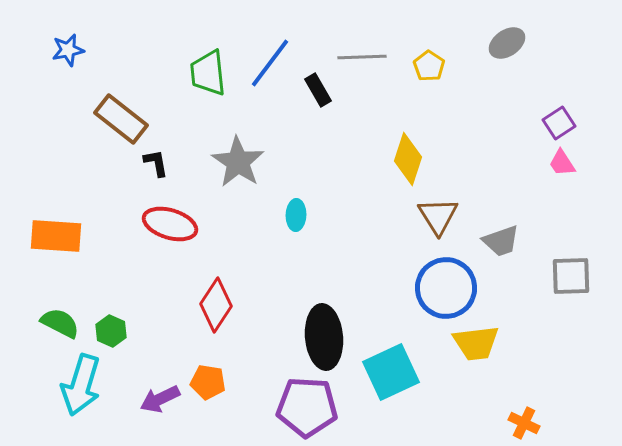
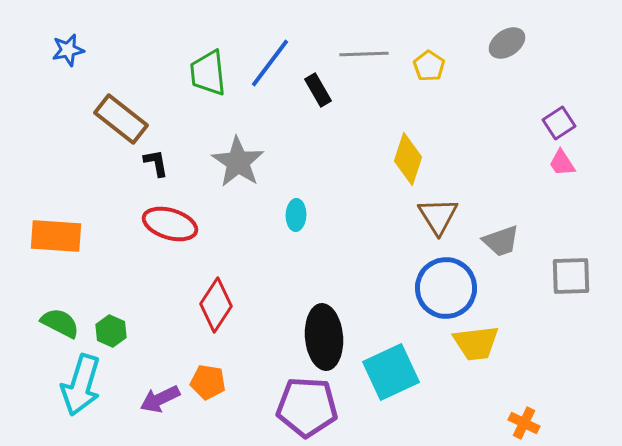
gray line: moved 2 px right, 3 px up
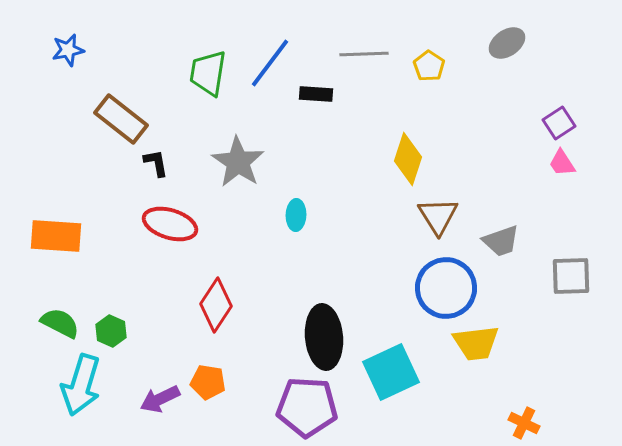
green trapezoid: rotated 15 degrees clockwise
black rectangle: moved 2 px left, 4 px down; rotated 56 degrees counterclockwise
